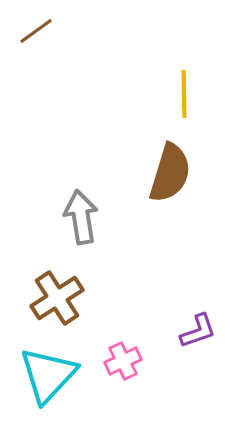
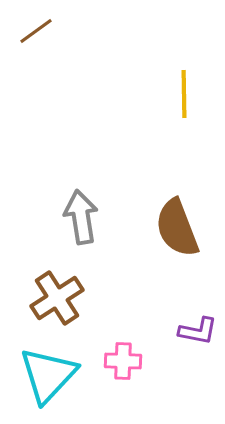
brown semicircle: moved 7 px right, 55 px down; rotated 142 degrees clockwise
purple L-shape: rotated 30 degrees clockwise
pink cross: rotated 27 degrees clockwise
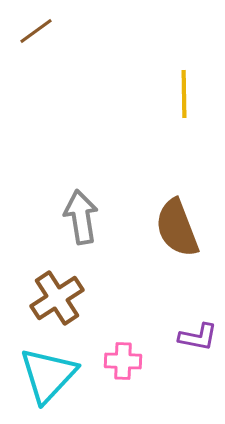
purple L-shape: moved 6 px down
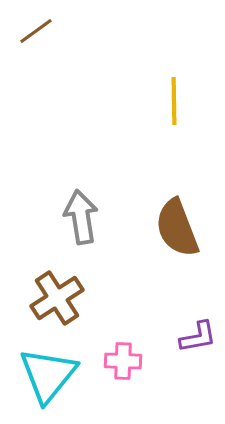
yellow line: moved 10 px left, 7 px down
purple L-shape: rotated 21 degrees counterclockwise
cyan triangle: rotated 4 degrees counterclockwise
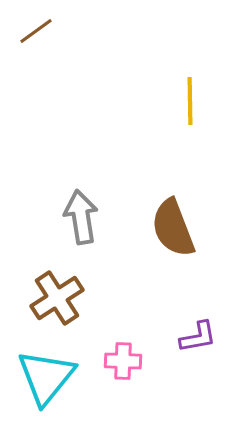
yellow line: moved 16 px right
brown semicircle: moved 4 px left
cyan triangle: moved 2 px left, 2 px down
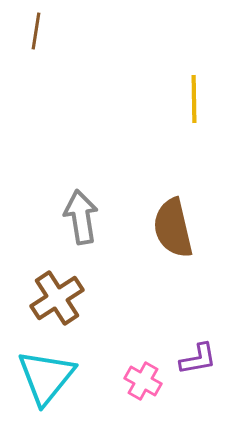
brown line: rotated 45 degrees counterclockwise
yellow line: moved 4 px right, 2 px up
brown semicircle: rotated 8 degrees clockwise
purple L-shape: moved 22 px down
pink cross: moved 20 px right, 20 px down; rotated 27 degrees clockwise
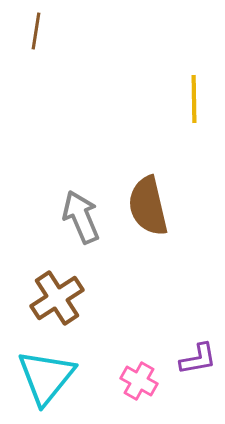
gray arrow: rotated 14 degrees counterclockwise
brown semicircle: moved 25 px left, 22 px up
pink cross: moved 4 px left
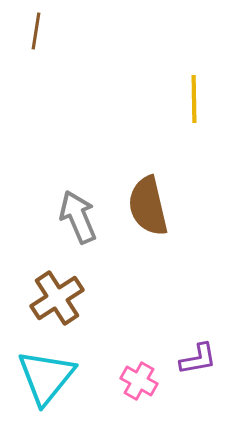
gray arrow: moved 3 px left
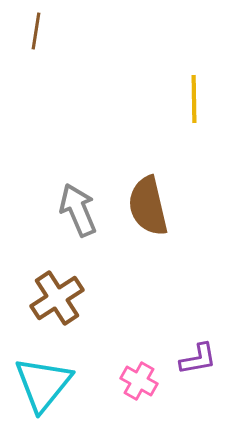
gray arrow: moved 7 px up
cyan triangle: moved 3 px left, 7 px down
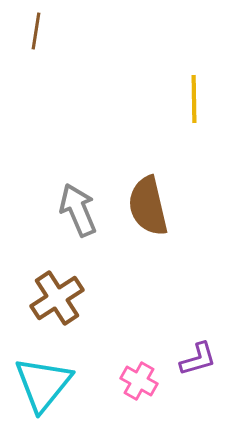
purple L-shape: rotated 6 degrees counterclockwise
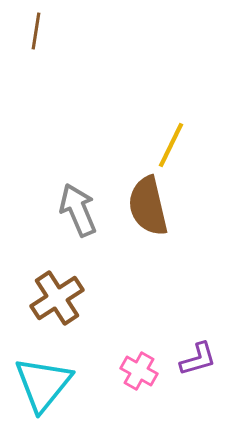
yellow line: moved 23 px left, 46 px down; rotated 27 degrees clockwise
pink cross: moved 10 px up
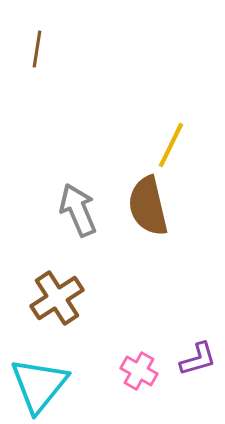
brown line: moved 1 px right, 18 px down
cyan triangle: moved 4 px left, 1 px down
